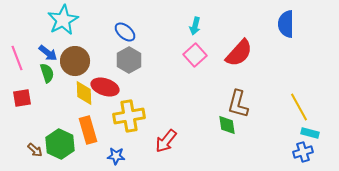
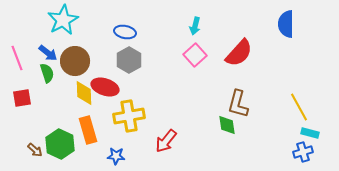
blue ellipse: rotated 30 degrees counterclockwise
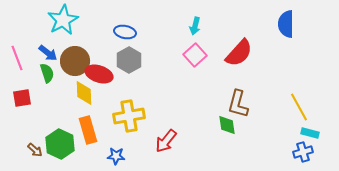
red ellipse: moved 6 px left, 13 px up
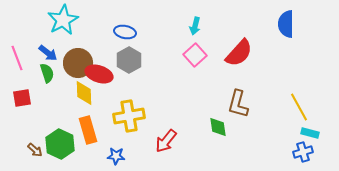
brown circle: moved 3 px right, 2 px down
green diamond: moved 9 px left, 2 px down
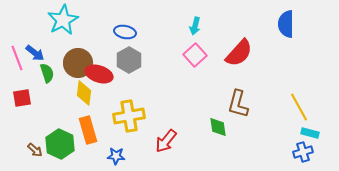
blue arrow: moved 13 px left
yellow diamond: rotated 10 degrees clockwise
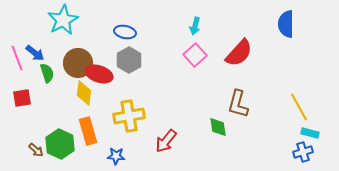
orange rectangle: moved 1 px down
brown arrow: moved 1 px right
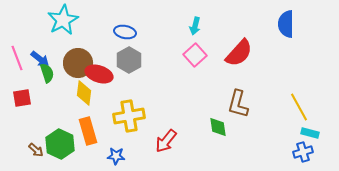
blue arrow: moved 5 px right, 6 px down
